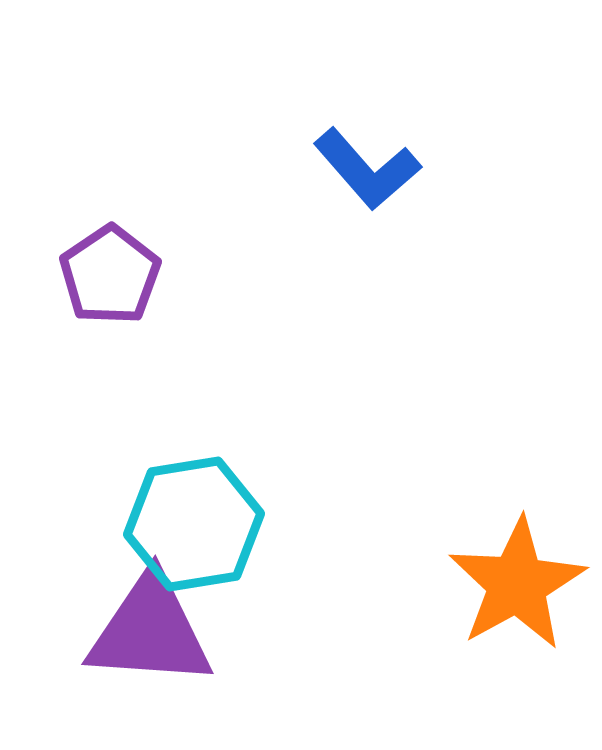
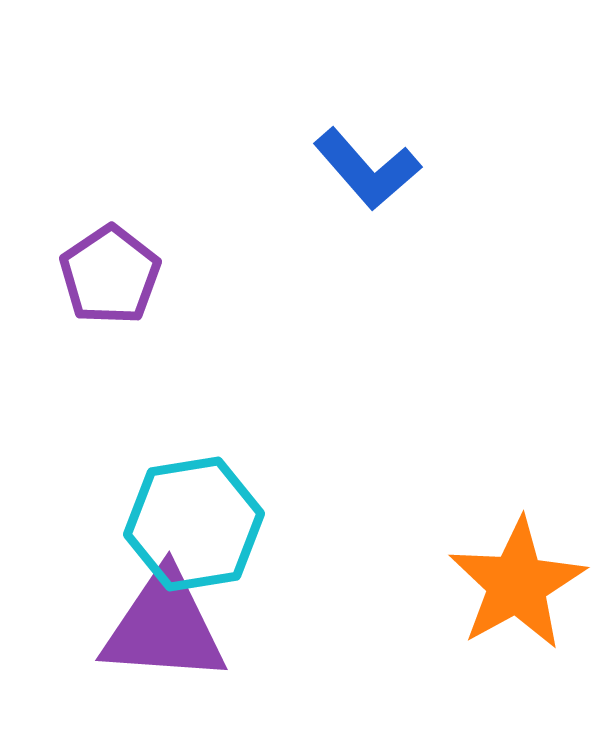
purple triangle: moved 14 px right, 4 px up
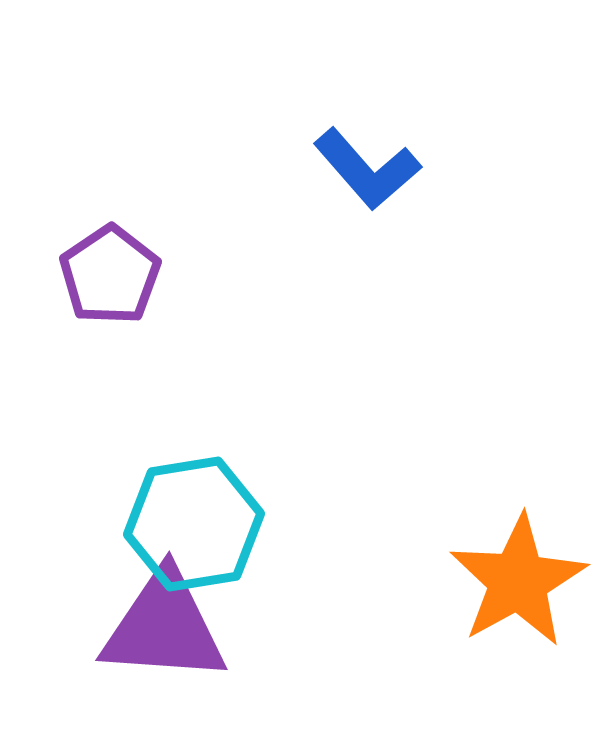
orange star: moved 1 px right, 3 px up
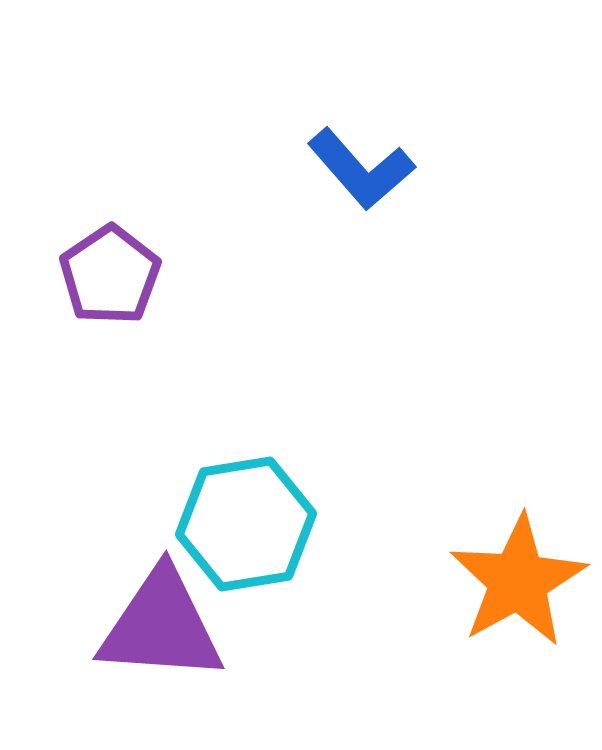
blue L-shape: moved 6 px left
cyan hexagon: moved 52 px right
purple triangle: moved 3 px left, 1 px up
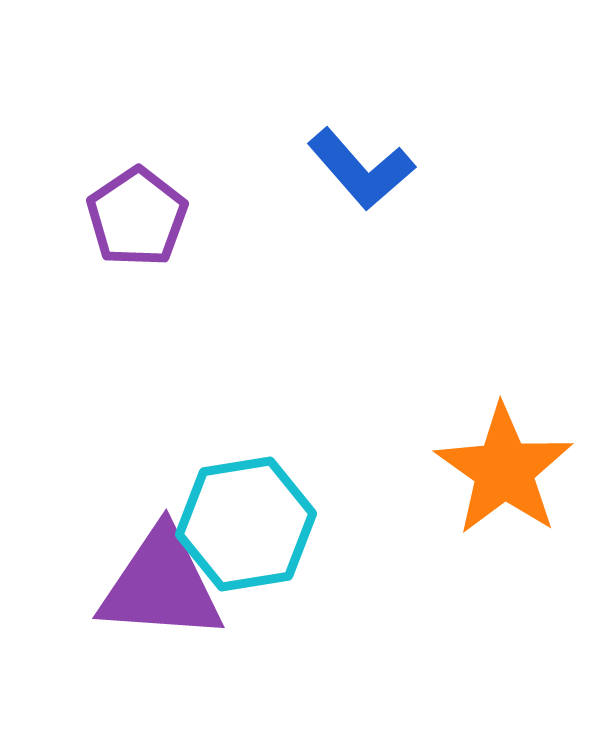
purple pentagon: moved 27 px right, 58 px up
orange star: moved 14 px left, 111 px up; rotated 8 degrees counterclockwise
purple triangle: moved 41 px up
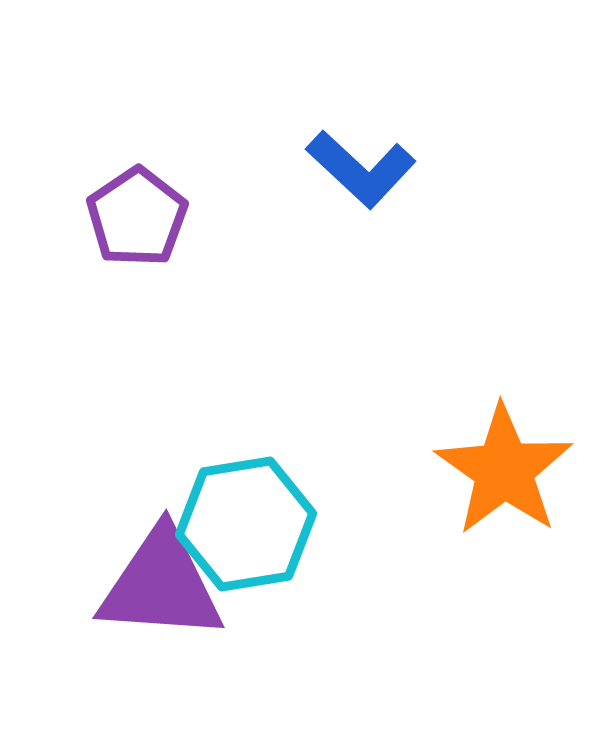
blue L-shape: rotated 6 degrees counterclockwise
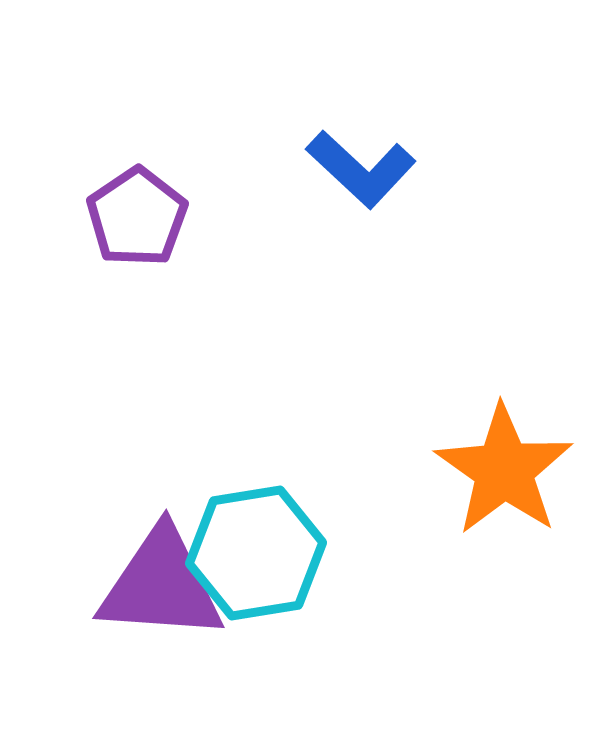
cyan hexagon: moved 10 px right, 29 px down
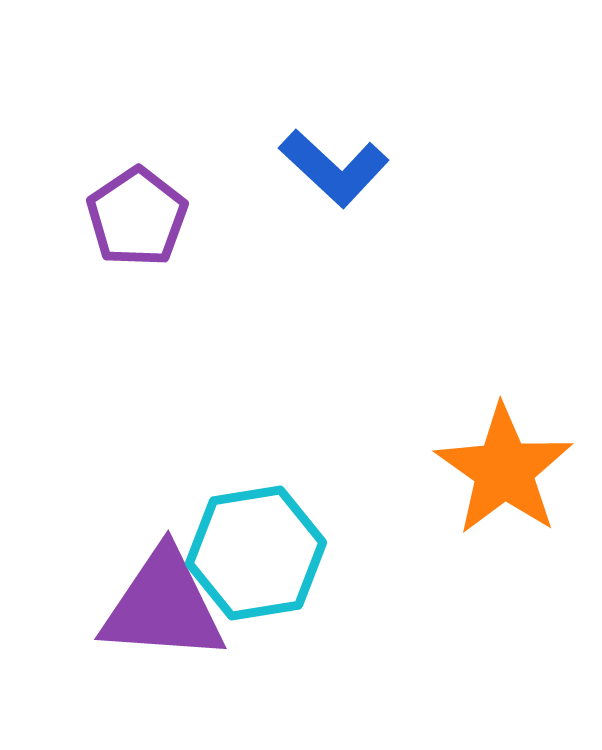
blue L-shape: moved 27 px left, 1 px up
purple triangle: moved 2 px right, 21 px down
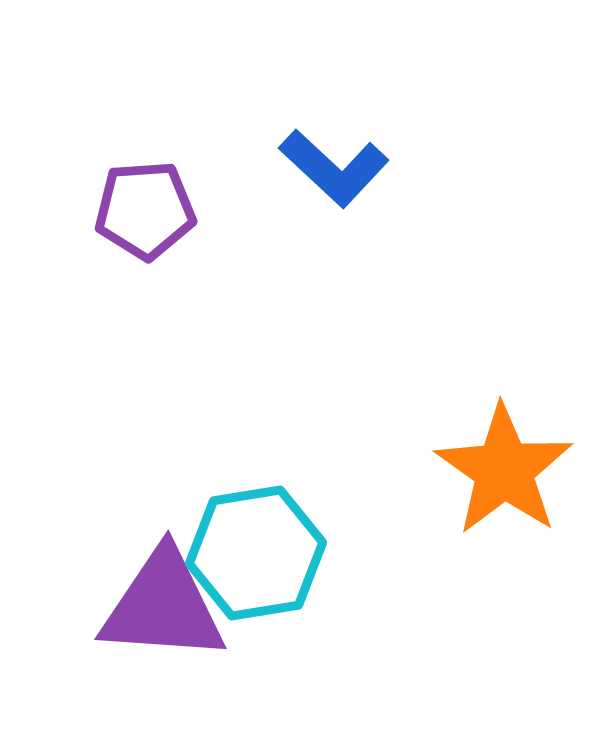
purple pentagon: moved 8 px right, 7 px up; rotated 30 degrees clockwise
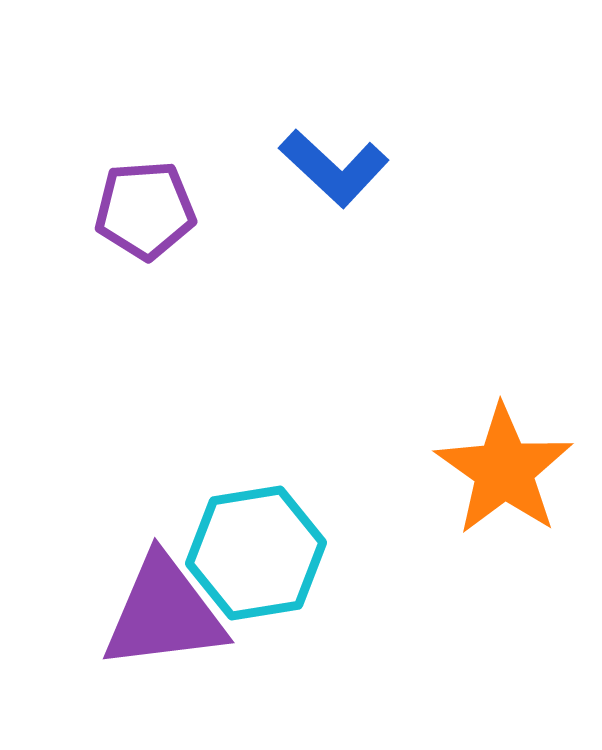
purple triangle: moved 1 px right, 7 px down; rotated 11 degrees counterclockwise
